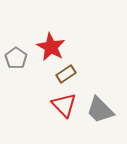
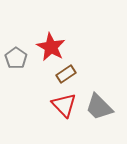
gray trapezoid: moved 1 px left, 3 px up
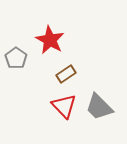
red star: moved 1 px left, 7 px up
red triangle: moved 1 px down
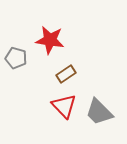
red star: rotated 20 degrees counterclockwise
gray pentagon: rotated 20 degrees counterclockwise
gray trapezoid: moved 5 px down
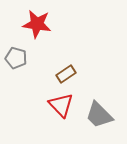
red star: moved 13 px left, 16 px up
red triangle: moved 3 px left, 1 px up
gray trapezoid: moved 3 px down
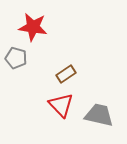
red star: moved 4 px left, 3 px down
gray trapezoid: rotated 148 degrees clockwise
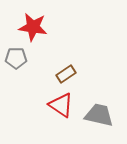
gray pentagon: rotated 15 degrees counterclockwise
red triangle: rotated 12 degrees counterclockwise
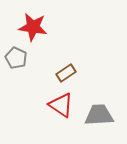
gray pentagon: rotated 25 degrees clockwise
brown rectangle: moved 1 px up
gray trapezoid: rotated 16 degrees counterclockwise
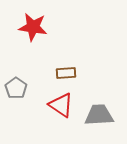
gray pentagon: moved 30 px down; rotated 10 degrees clockwise
brown rectangle: rotated 30 degrees clockwise
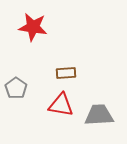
red triangle: rotated 24 degrees counterclockwise
